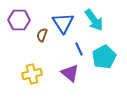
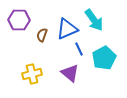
blue triangle: moved 4 px right, 6 px down; rotated 40 degrees clockwise
cyan pentagon: moved 1 px down
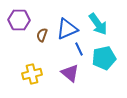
cyan arrow: moved 4 px right, 4 px down
cyan pentagon: rotated 15 degrees clockwise
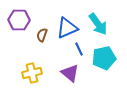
blue triangle: moved 1 px up
yellow cross: moved 1 px up
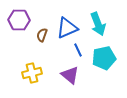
cyan arrow: rotated 15 degrees clockwise
blue line: moved 1 px left, 1 px down
purple triangle: moved 2 px down
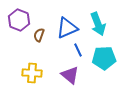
purple hexagon: rotated 20 degrees clockwise
brown semicircle: moved 3 px left
cyan pentagon: rotated 10 degrees clockwise
yellow cross: rotated 18 degrees clockwise
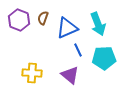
brown semicircle: moved 4 px right, 17 px up
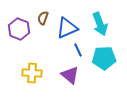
purple hexagon: moved 9 px down
cyan arrow: moved 2 px right
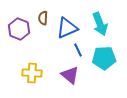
brown semicircle: rotated 16 degrees counterclockwise
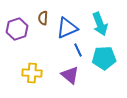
purple hexagon: moved 2 px left; rotated 20 degrees clockwise
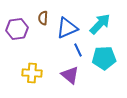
cyan arrow: rotated 115 degrees counterclockwise
purple hexagon: rotated 10 degrees clockwise
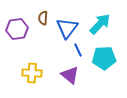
blue triangle: rotated 30 degrees counterclockwise
